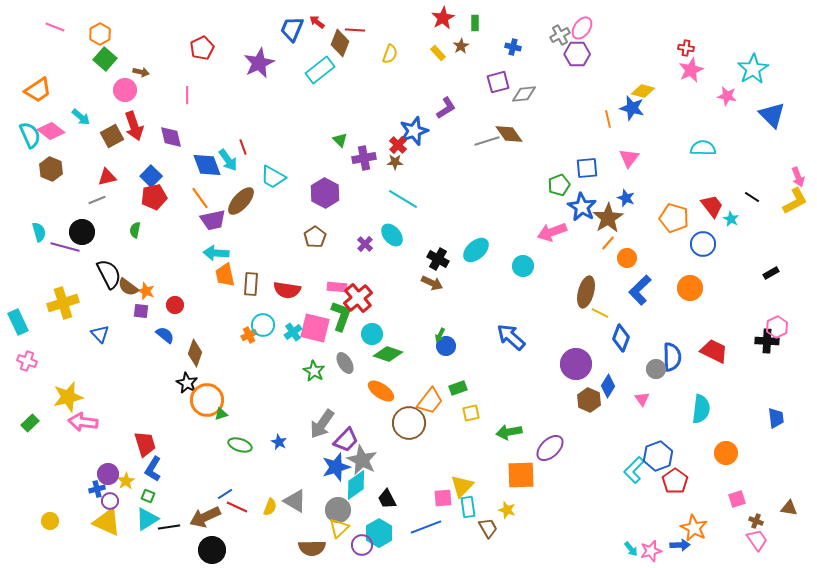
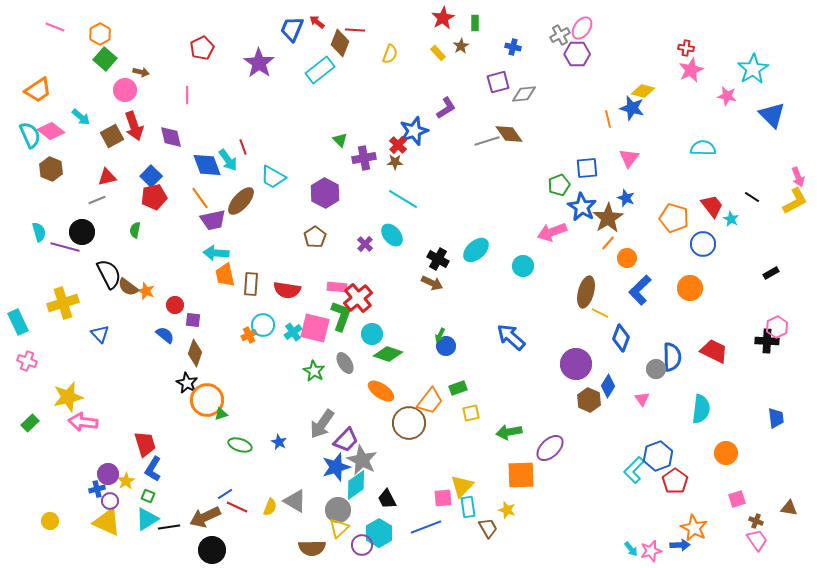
purple star at (259, 63): rotated 12 degrees counterclockwise
purple square at (141, 311): moved 52 px right, 9 px down
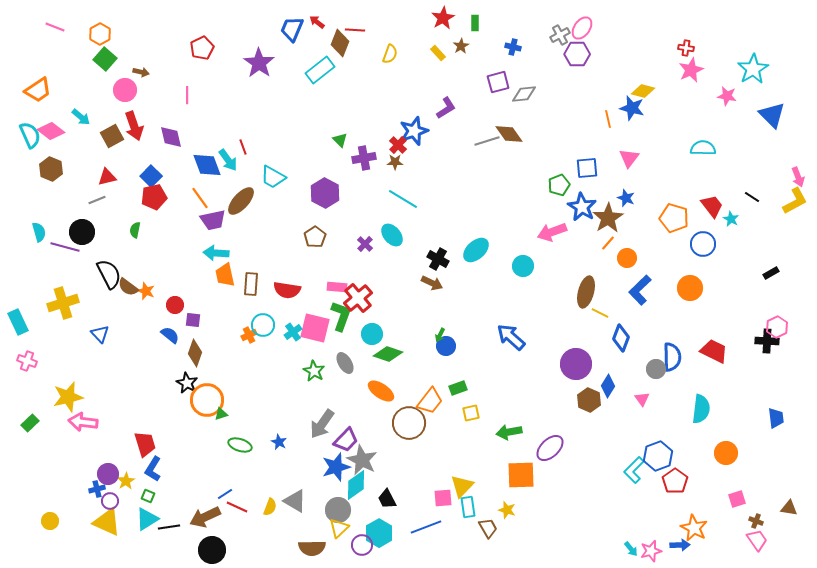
blue semicircle at (165, 335): moved 5 px right
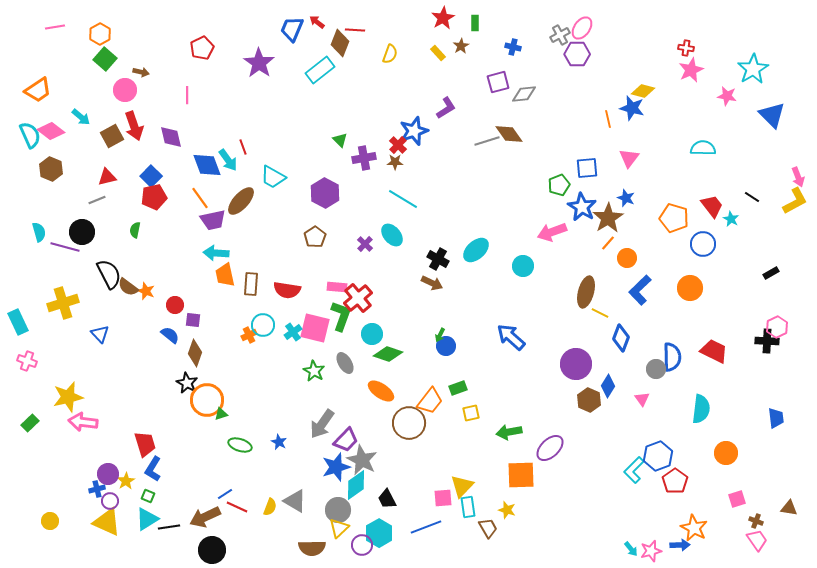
pink line at (55, 27): rotated 30 degrees counterclockwise
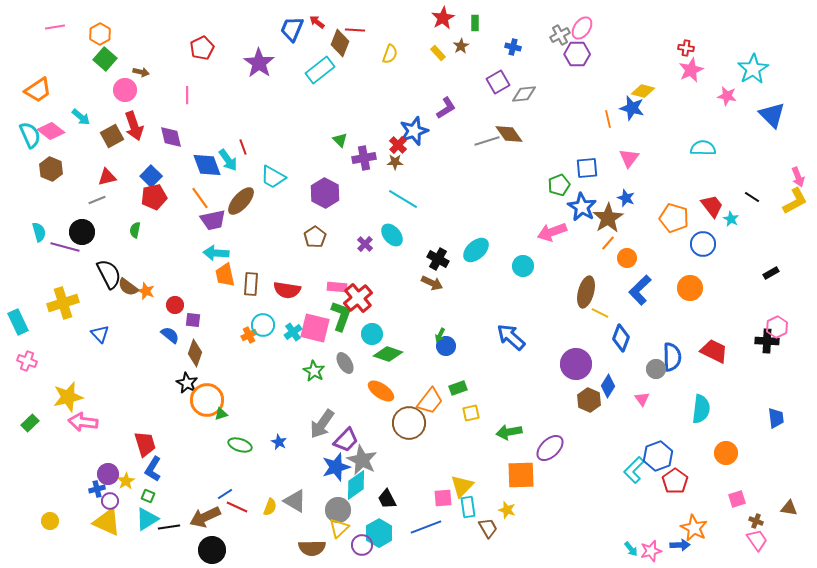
purple square at (498, 82): rotated 15 degrees counterclockwise
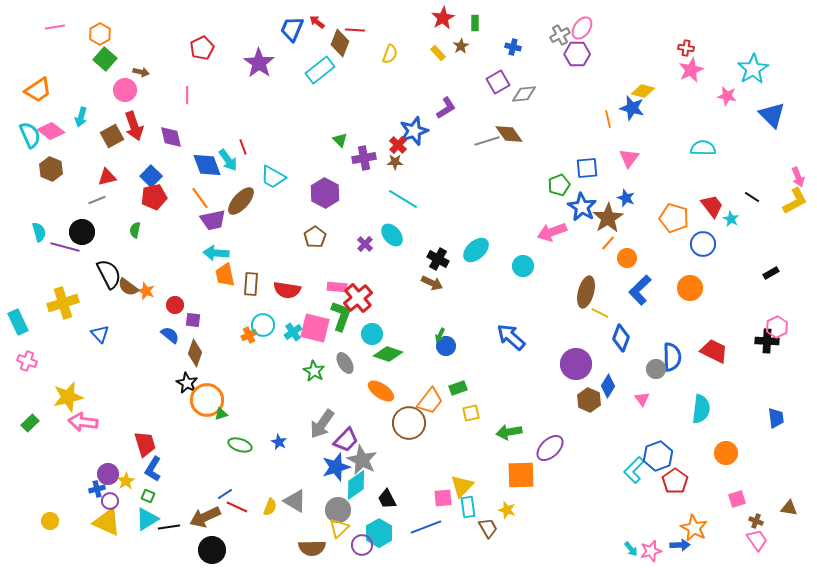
cyan arrow at (81, 117): rotated 66 degrees clockwise
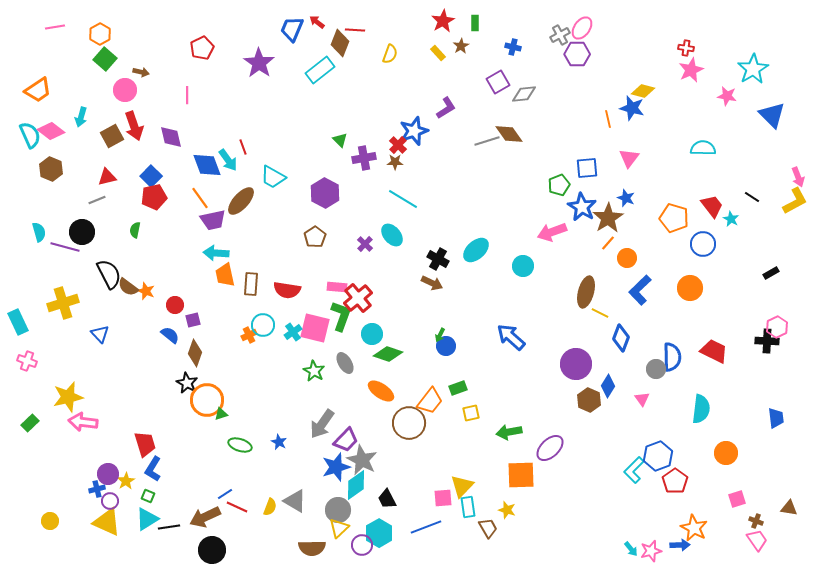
red star at (443, 18): moved 3 px down
purple square at (193, 320): rotated 21 degrees counterclockwise
